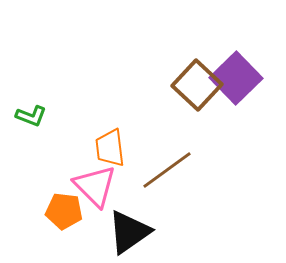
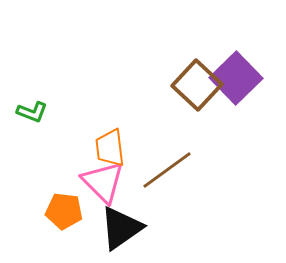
green L-shape: moved 1 px right, 4 px up
pink triangle: moved 8 px right, 4 px up
black triangle: moved 8 px left, 4 px up
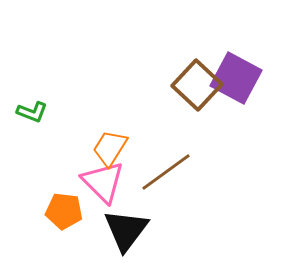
purple square: rotated 18 degrees counterclockwise
orange trapezoid: rotated 39 degrees clockwise
brown line: moved 1 px left, 2 px down
black triangle: moved 5 px right, 2 px down; rotated 18 degrees counterclockwise
